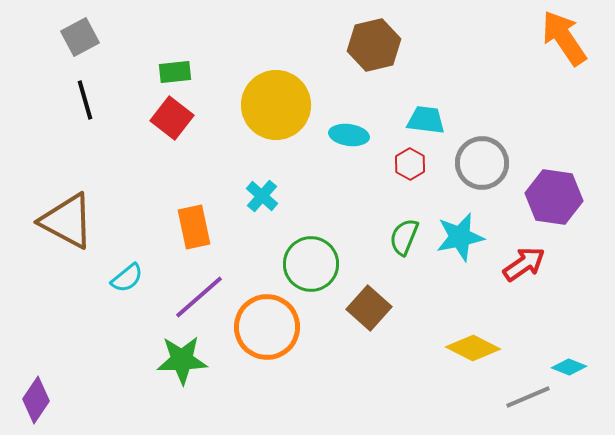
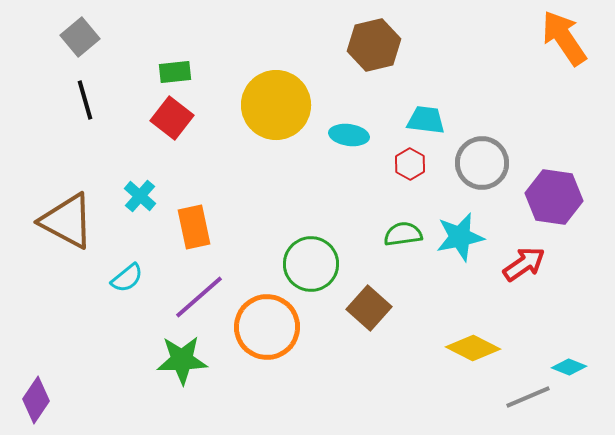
gray square: rotated 12 degrees counterclockwise
cyan cross: moved 122 px left
green semicircle: moved 1 px left, 3 px up; rotated 60 degrees clockwise
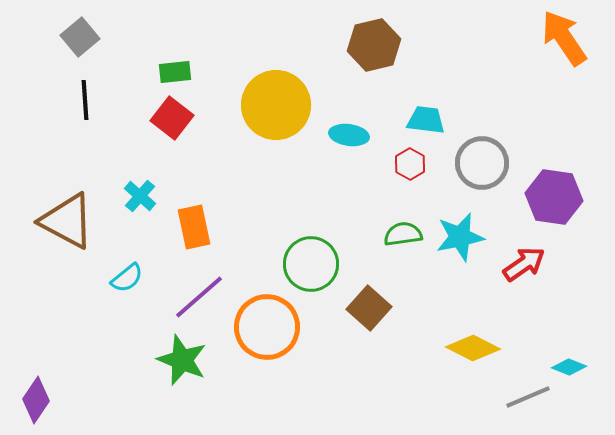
black line: rotated 12 degrees clockwise
green star: rotated 24 degrees clockwise
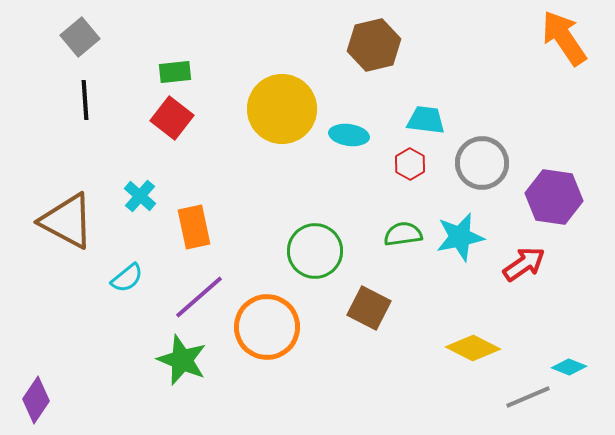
yellow circle: moved 6 px right, 4 px down
green circle: moved 4 px right, 13 px up
brown square: rotated 15 degrees counterclockwise
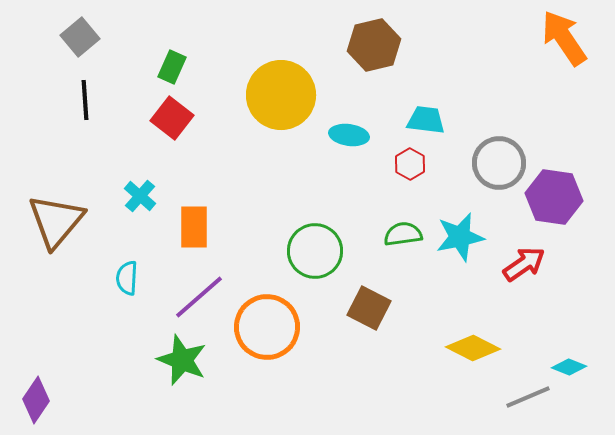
green rectangle: moved 3 px left, 5 px up; rotated 60 degrees counterclockwise
yellow circle: moved 1 px left, 14 px up
gray circle: moved 17 px right
brown triangle: moved 11 px left; rotated 42 degrees clockwise
orange rectangle: rotated 12 degrees clockwise
cyan semicircle: rotated 132 degrees clockwise
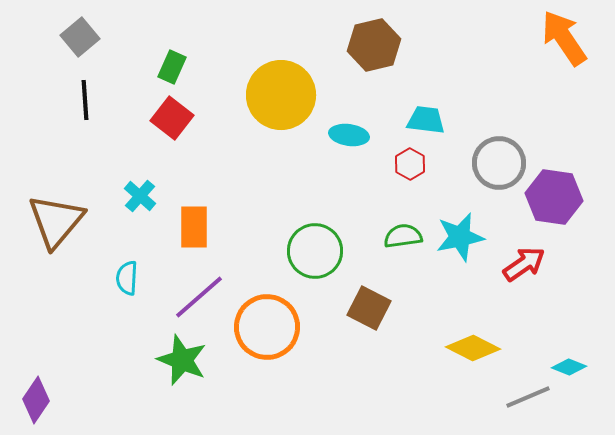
green semicircle: moved 2 px down
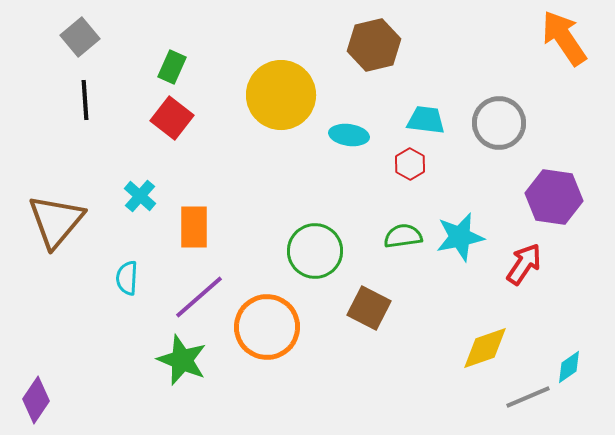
gray circle: moved 40 px up
red arrow: rotated 21 degrees counterclockwise
yellow diamond: moved 12 px right; rotated 46 degrees counterclockwise
cyan diamond: rotated 56 degrees counterclockwise
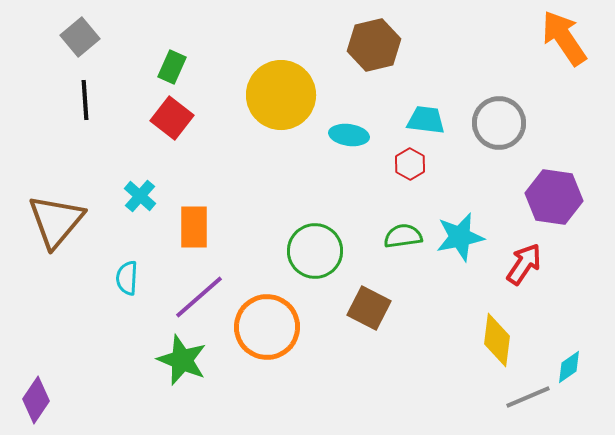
yellow diamond: moved 12 px right, 8 px up; rotated 64 degrees counterclockwise
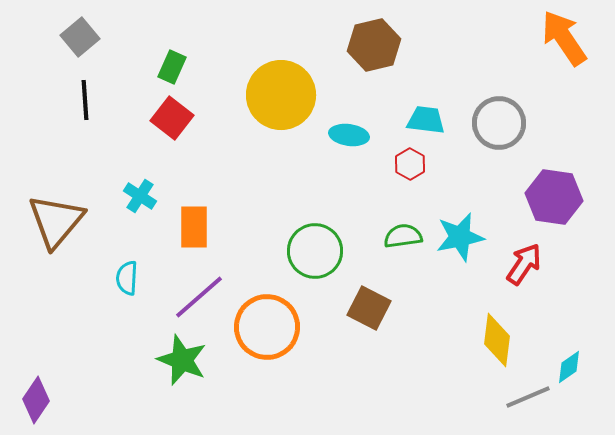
cyan cross: rotated 8 degrees counterclockwise
